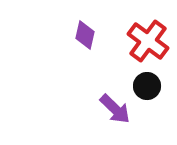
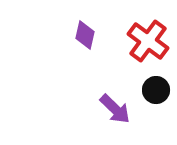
black circle: moved 9 px right, 4 px down
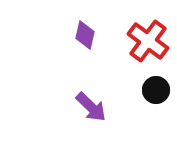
purple arrow: moved 24 px left, 2 px up
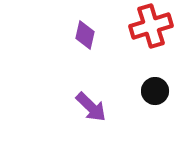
red cross: moved 3 px right, 15 px up; rotated 36 degrees clockwise
black circle: moved 1 px left, 1 px down
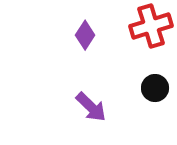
purple diamond: rotated 20 degrees clockwise
black circle: moved 3 px up
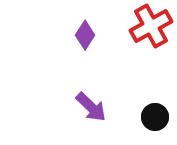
red cross: rotated 12 degrees counterclockwise
black circle: moved 29 px down
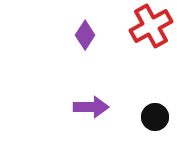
purple arrow: rotated 44 degrees counterclockwise
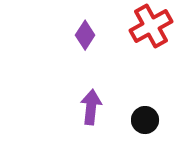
purple arrow: rotated 84 degrees counterclockwise
black circle: moved 10 px left, 3 px down
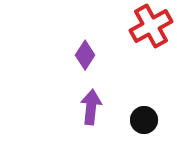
purple diamond: moved 20 px down
black circle: moved 1 px left
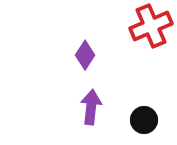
red cross: rotated 6 degrees clockwise
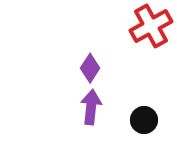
red cross: rotated 6 degrees counterclockwise
purple diamond: moved 5 px right, 13 px down
